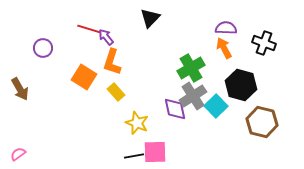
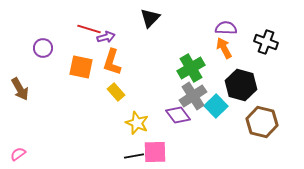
purple arrow: rotated 114 degrees clockwise
black cross: moved 2 px right, 1 px up
orange square: moved 3 px left, 10 px up; rotated 20 degrees counterclockwise
purple diamond: moved 3 px right, 6 px down; rotated 25 degrees counterclockwise
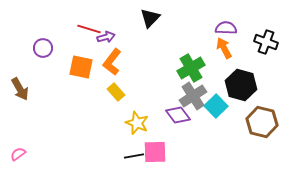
orange L-shape: rotated 20 degrees clockwise
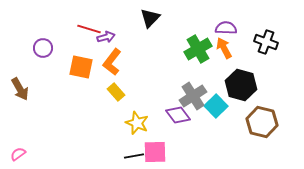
green cross: moved 7 px right, 19 px up
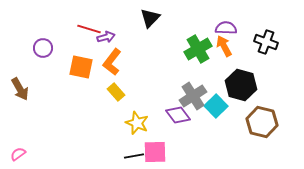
orange arrow: moved 2 px up
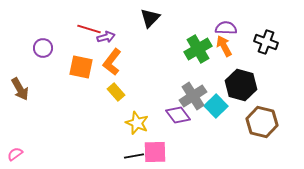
pink semicircle: moved 3 px left
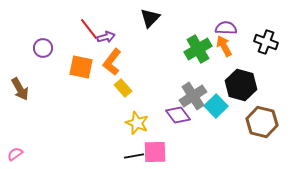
red line: rotated 35 degrees clockwise
yellow rectangle: moved 7 px right, 4 px up
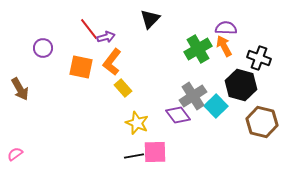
black triangle: moved 1 px down
black cross: moved 7 px left, 16 px down
